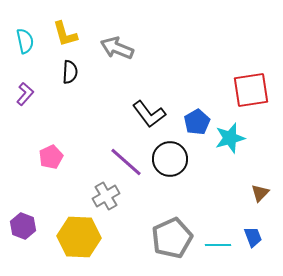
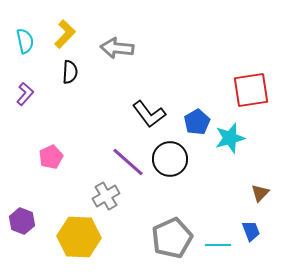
yellow L-shape: rotated 120 degrees counterclockwise
gray arrow: rotated 16 degrees counterclockwise
purple line: moved 2 px right
purple hexagon: moved 1 px left, 5 px up
blue trapezoid: moved 2 px left, 6 px up
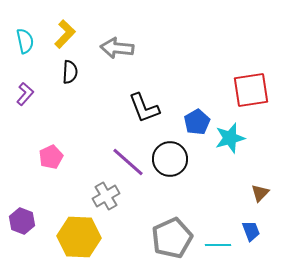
black L-shape: moved 5 px left, 6 px up; rotated 16 degrees clockwise
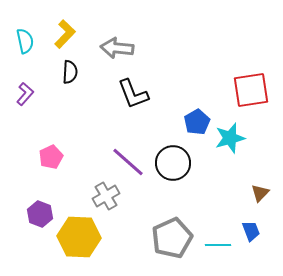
black L-shape: moved 11 px left, 14 px up
black circle: moved 3 px right, 4 px down
purple hexagon: moved 18 px right, 7 px up
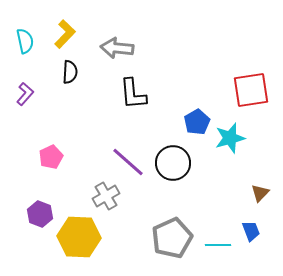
black L-shape: rotated 16 degrees clockwise
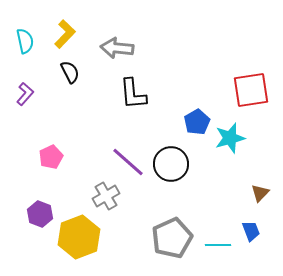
black semicircle: rotated 30 degrees counterclockwise
black circle: moved 2 px left, 1 px down
yellow hexagon: rotated 24 degrees counterclockwise
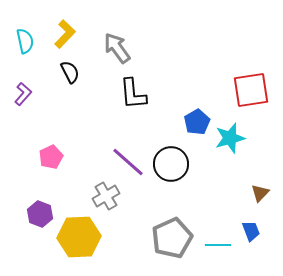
gray arrow: rotated 48 degrees clockwise
purple L-shape: moved 2 px left
yellow hexagon: rotated 18 degrees clockwise
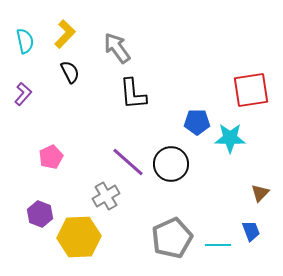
blue pentagon: rotated 30 degrees clockwise
cyan star: rotated 16 degrees clockwise
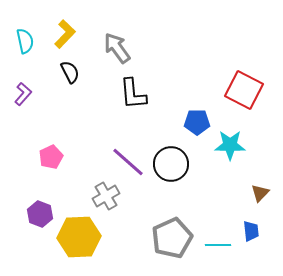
red square: moved 7 px left; rotated 36 degrees clockwise
cyan star: moved 7 px down
blue trapezoid: rotated 15 degrees clockwise
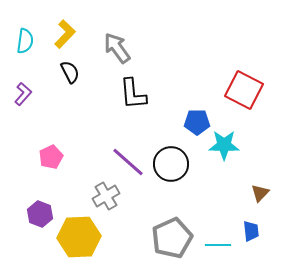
cyan semicircle: rotated 20 degrees clockwise
cyan star: moved 6 px left
